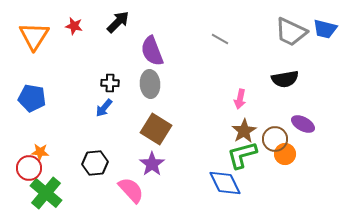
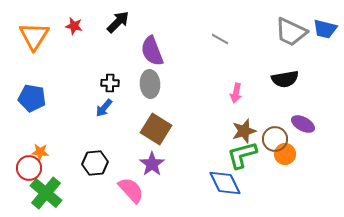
pink arrow: moved 4 px left, 6 px up
brown star: rotated 15 degrees clockwise
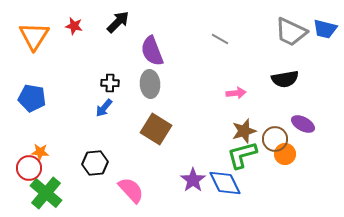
pink arrow: rotated 108 degrees counterclockwise
purple star: moved 41 px right, 16 px down
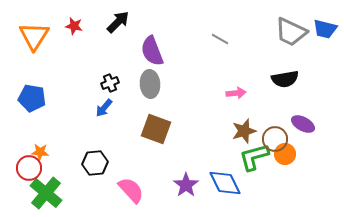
black cross: rotated 24 degrees counterclockwise
brown square: rotated 12 degrees counterclockwise
green L-shape: moved 12 px right, 2 px down
purple star: moved 7 px left, 5 px down
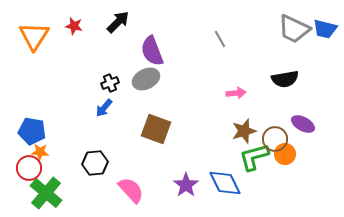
gray trapezoid: moved 3 px right, 3 px up
gray line: rotated 30 degrees clockwise
gray ellipse: moved 4 px left, 5 px up; rotated 68 degrees clockwise
blue pentagon: moved 33 px down
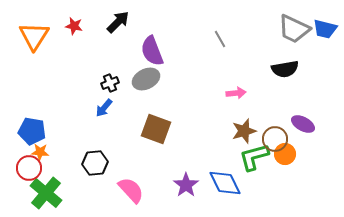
black semicircle: moved 10 px up
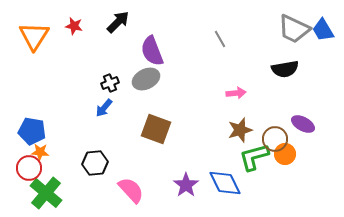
blue trapezoid: moved 2 px left, 1 px down; rotated 45 degrees clockwise
brown star: moved 4 px left, 1 px up
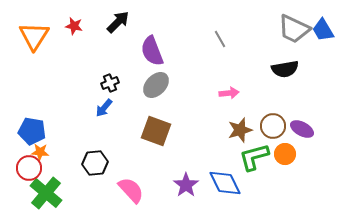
gray ellipse: moved 10 px right, 6 px down; rotated 20 degrees counterclockwise
pink arrow: moved 7 px left
purple ellipse: moved 1 px left, 5 px down
brown square: moved 2 px down
brown circle: moved 2 px left, 13 px up
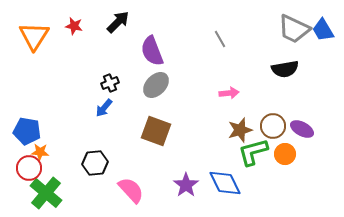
blue pentagon: moved 5 px left
green L-shape: moved 1 px left, 5 px up
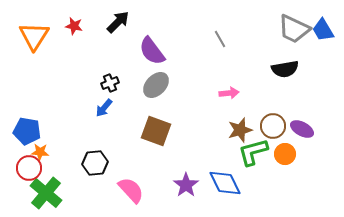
purple semicircle: rotated 16 degrees counterclockwise
